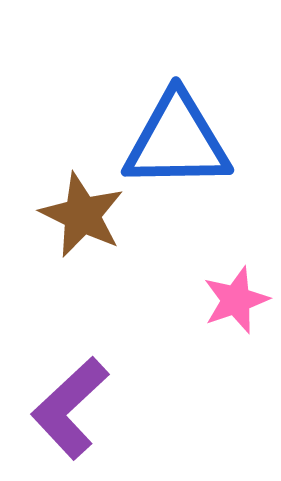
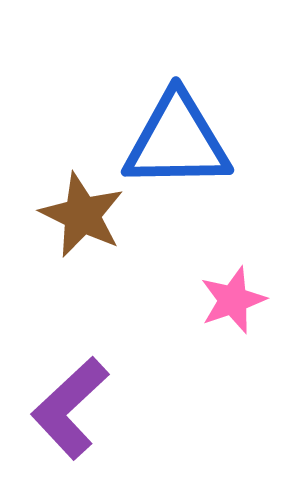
pink star: moved 3 px left
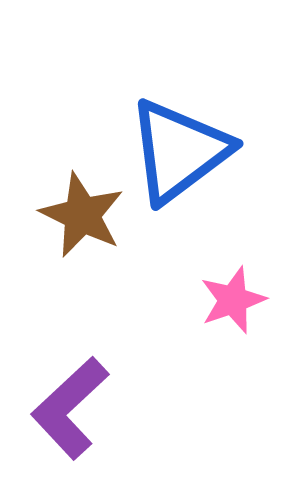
blue triangle: moved 2 px right, 10 px down; rotated 36 degrees counterclockwise
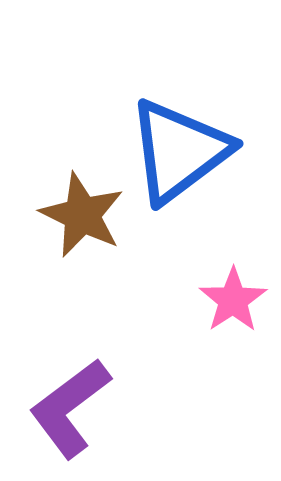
pink star: rotated 14 degrees counterclockwise
purple L-shape: rotated 6 degrees clockwise
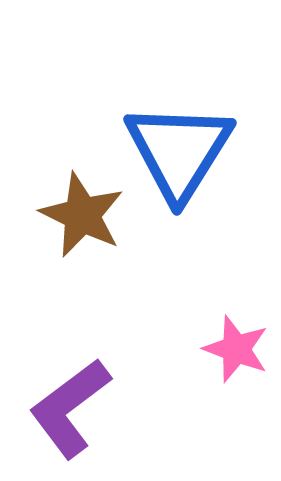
blue triangle: rotated 21 degrees counterclockwise
pink star: moved 3 px right, 49 px down; rotated 18 degrees counterclockwise
